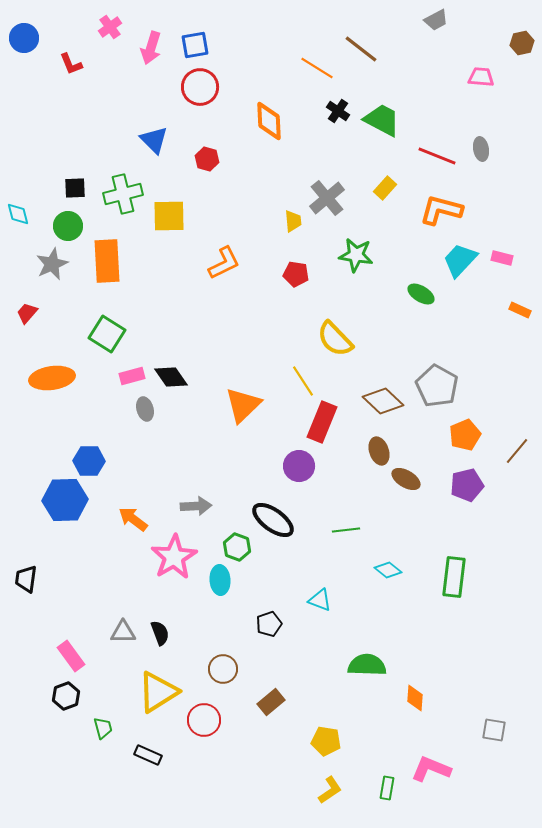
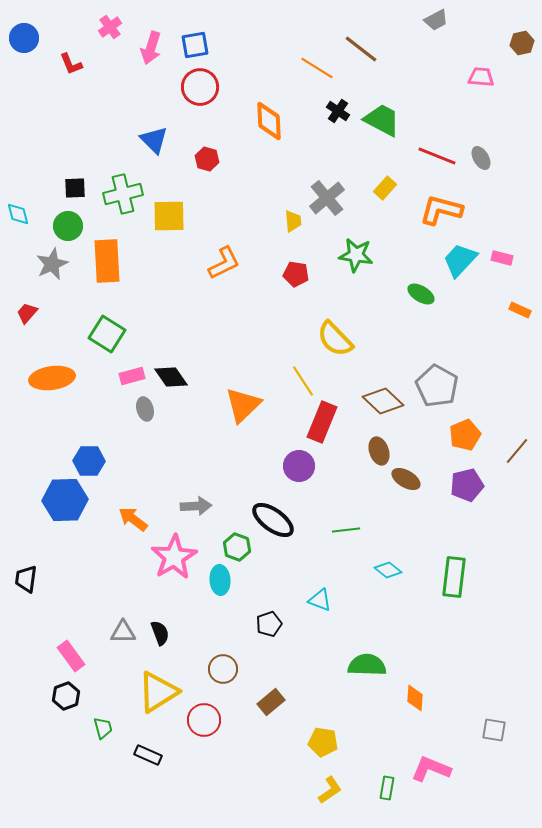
gray ellipse at (481, 149): moved 9 px down; rotated 20 degrees counterclockwise
yellow pentagon at (326, 741): moved 3 px left, 1 px down
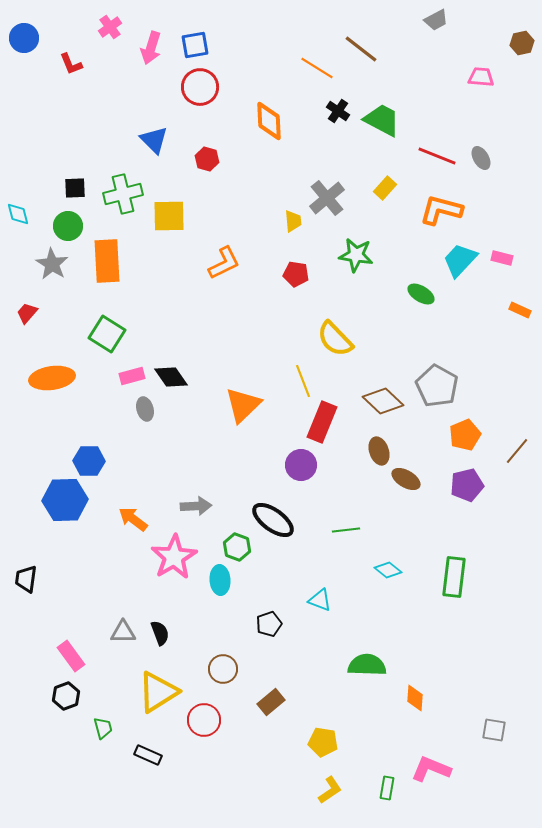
gray star at (52, 264): rotated 16 degrees counterclockwise
yellow line at (303, 381): rotated 12 degrees clockwise
purple circle at (299, 466): moved 2 px right, 1 px up
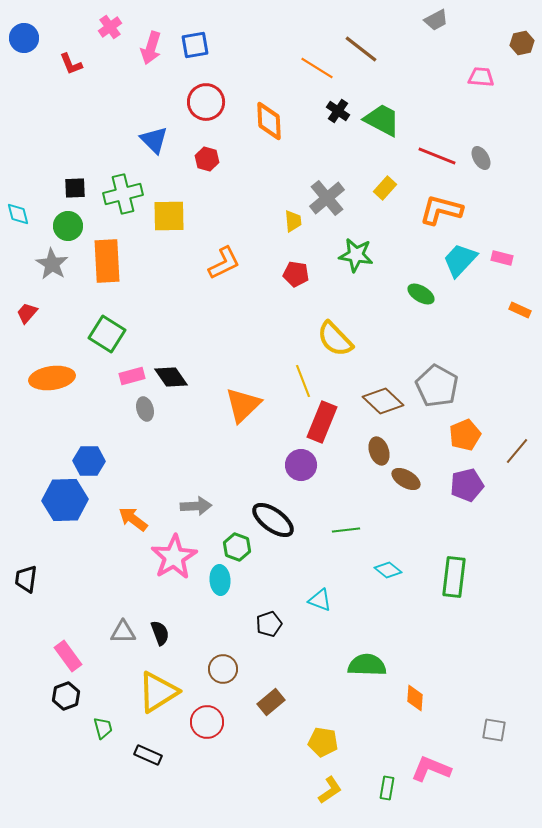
red circle at (200, 87): moved 6 px right, 15 px down
pink rectangle at (71, 656): moved 3 px left
red circle at (204, 720): moved 3 px right, 2 px down
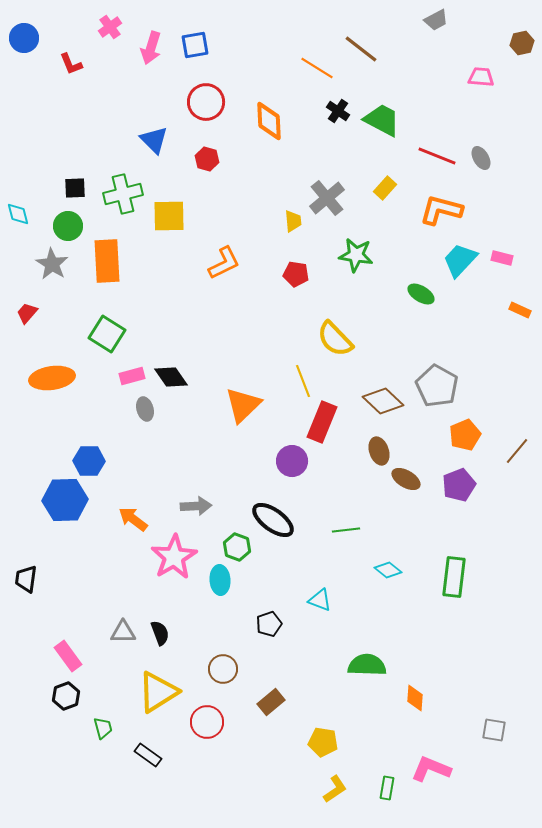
purple circle at (301, 465): moved 9 px left, 4 px up
purple pentagon at (467, 485): moved 8 px left; rotated 8 degrees counterclockwise
black rectangle at (148, 755): rotated 12 degrees clockwise
yellow L-shape at (330, 790): moved 5 px right, 1 px up
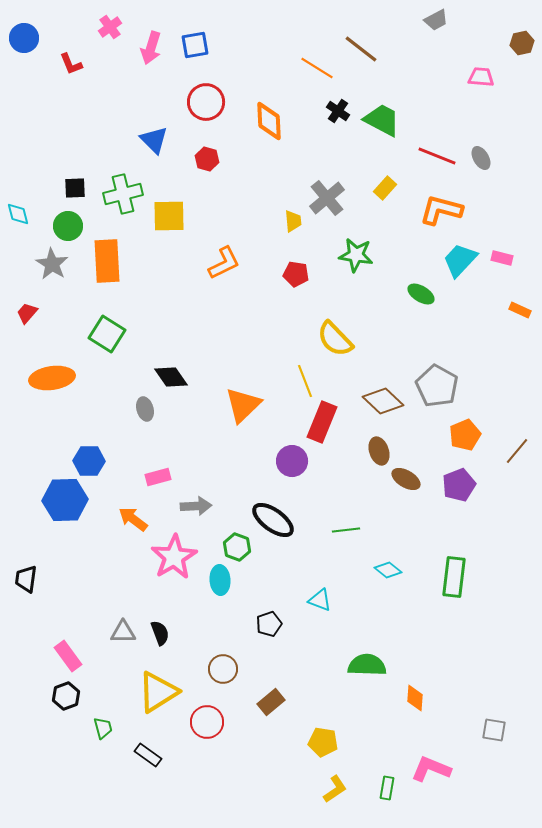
pink rectangle at (132, 376): moved 26 px right, 101 px down
yellow line at (303, 381): moved 2 px right
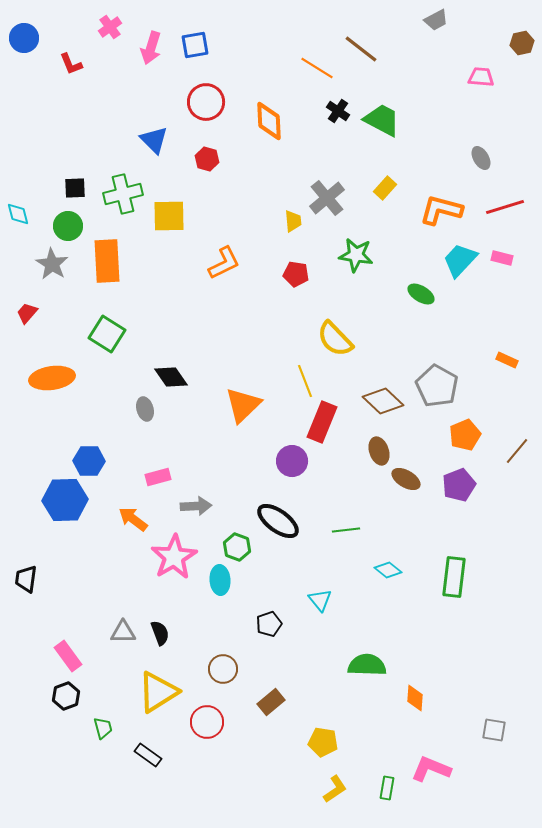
red line at (437, 156): moved 68 px right, 51 px down; rotated 39 degrees counterclockwise
orange rectangle at (520, 310): moved 13 px left, 50 px down
black ellipse at (273, 520): moved 5 px right, 1 px down
cyan triangle at (320, 600): rotated 30 degrees clockwise
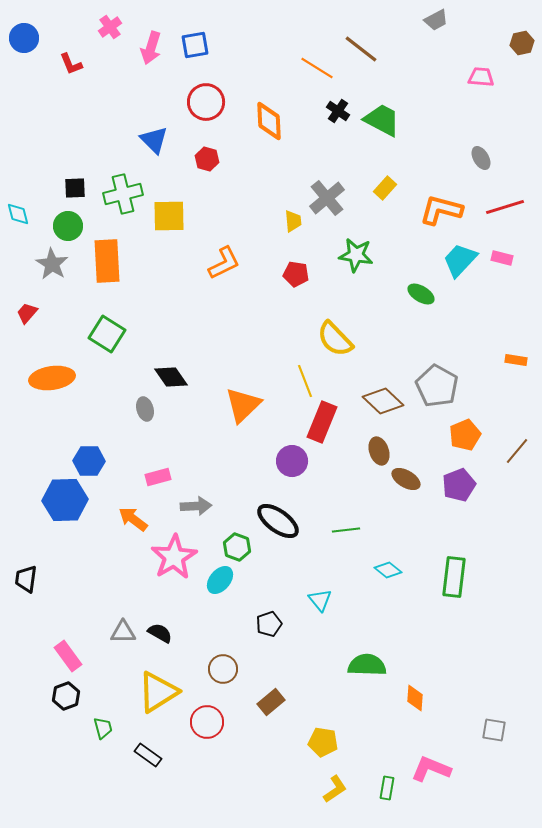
orange rectangle at (507, 360): moved 9 px right; rotated 15 degrees counterclockwise
cyan ellipse at (220, 580): rotated 44 degrees clockwise
black semicircle at (160, 633): rotated 40 degrees counterclockwise
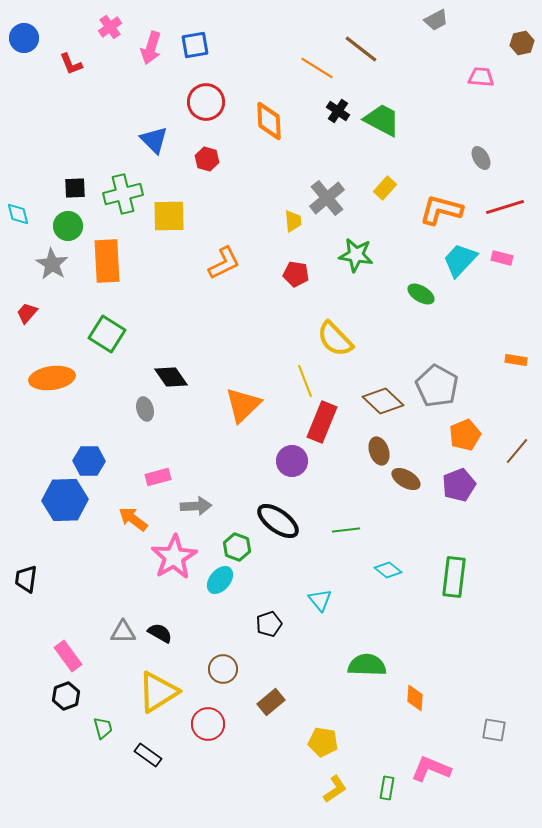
red circle at (207, 722): moved 1 px right, 2 px down
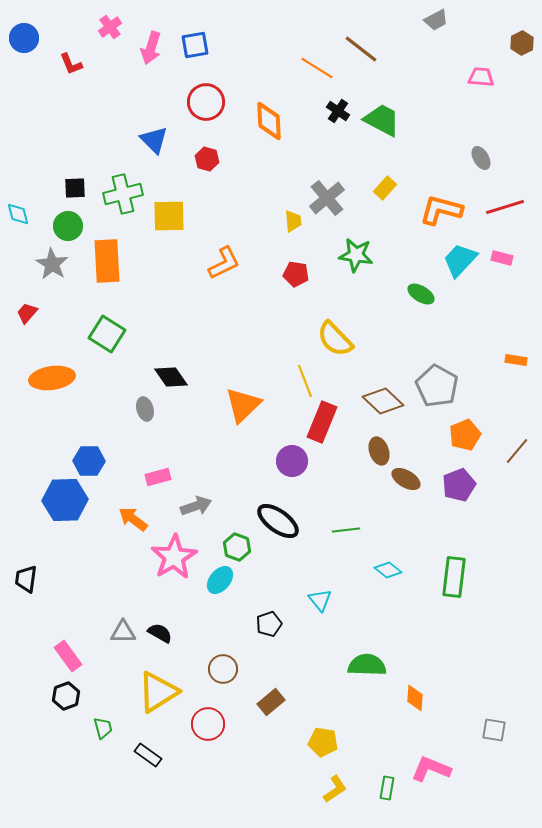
brown hexagon at (522, 43): rotated 15 degrees counterclockwise
gray arrow at (196, 506): rotated 16 degrees counterclockwise
